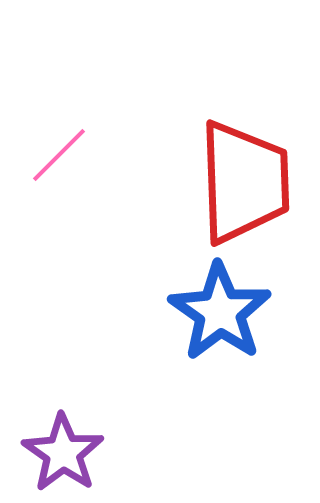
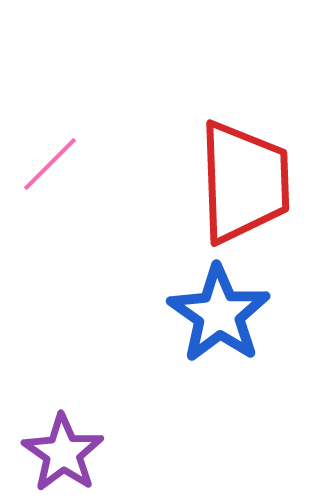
pink line: moved 9 px left, 9 px down
blue star: moved 1 px left, 2 px down
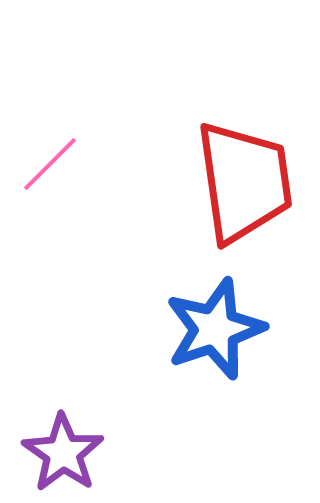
red trapezoid: rotated 6 degrees counterclockwise
blue star: moved 4 px left, 15 px down; rotated 18 degrees clockwise
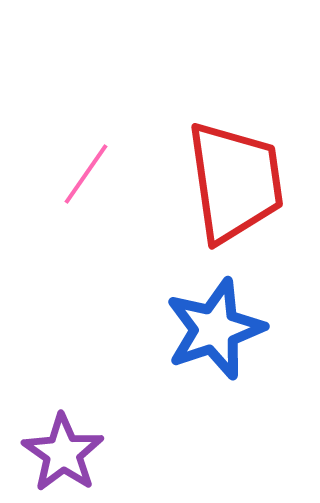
pink line: moved 36 px right, 10 px down; rotated 10 degrees counterclockwise
red trapezoid: moved 9 px left
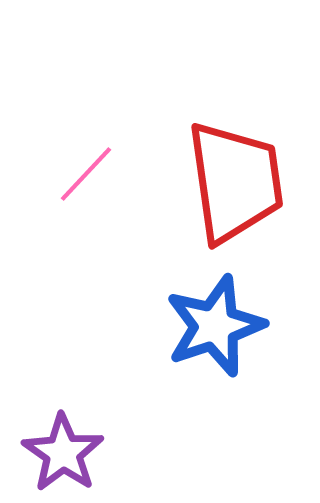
pink line: rotated 8 degrees clockwise
blue star: moved 3 px up
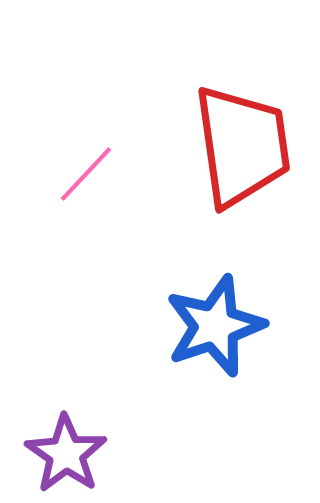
red trapezoid: moved 7 px right, 36 px up
purple star: moved 3 px right, 1 px down
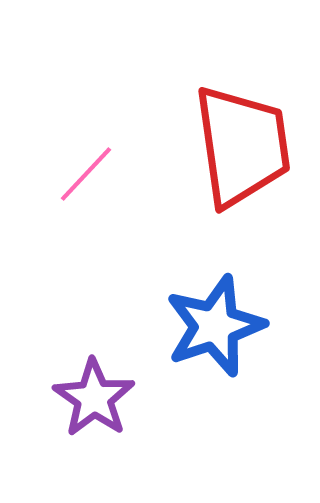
purple star: moved 28 px right, 56 px up
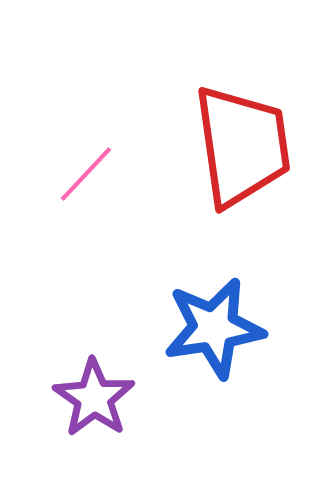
blue star: moved 1 px left, 2 px down; rotated 10 degrees clockwise
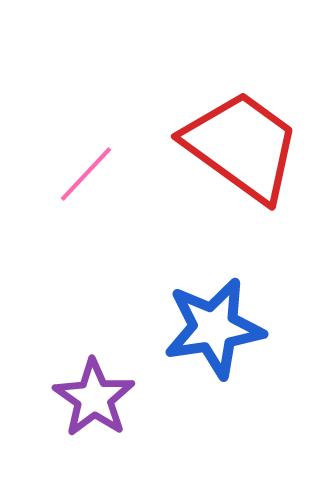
red trapezoid: rotated 46 degrees counterclockwise
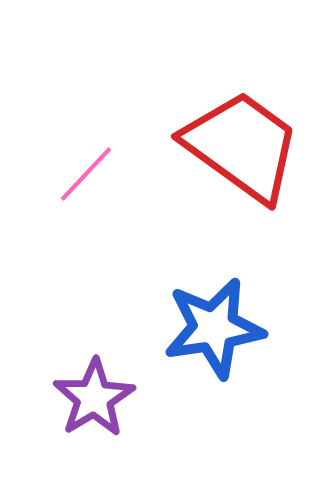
purple star: rotated 6 degrees clockwise
